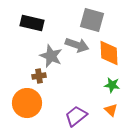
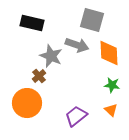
brown cross: rotated 32 degrees counterclockwise
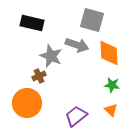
brown cross: rotated 16 degrees clockwise
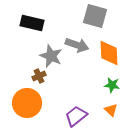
gray square: moved 3 px right, 4 px up
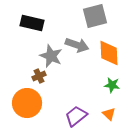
gray square: rotated 30 degrees counterclockwise
orange triangle: moved 2 px left, 4 px down
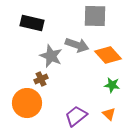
gray square: rotated 15 degrees clockwise
orange diamond: moved 1 px left, 2 px down; rotated 40 degrees counterclockwise
brown cross: moved 2 px right, 3 px down
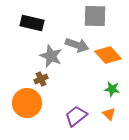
green star: moved 4 px down
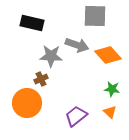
gray star: rotated 20 degrees counterclockwise
orange triangle: moved 1 px right, 2 px up
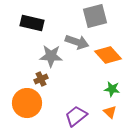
gray square: rotated 15 degrees counterclockwise
gray arrow: moved 3 px up
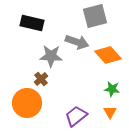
brown cross: rotated 16 degrees counterclockwise
orange triangle: rotated 16 degrees clockwise
